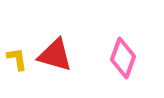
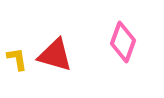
pink diamond: moved 16 px up
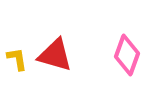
pink diamond: moved 4 px right, 13 px down
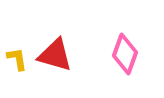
pink diamond: moved 2 px left, 1 px up
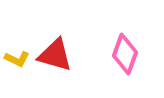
yellow L-shape: rotated 125 degrees clockwise
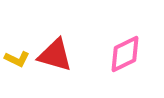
pink diamond: rotated 45 degrees clockwise
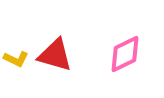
yellow L-shape: moved 1 px left
